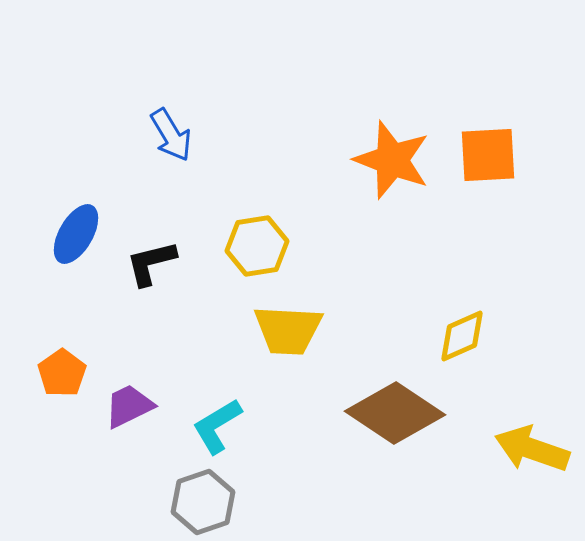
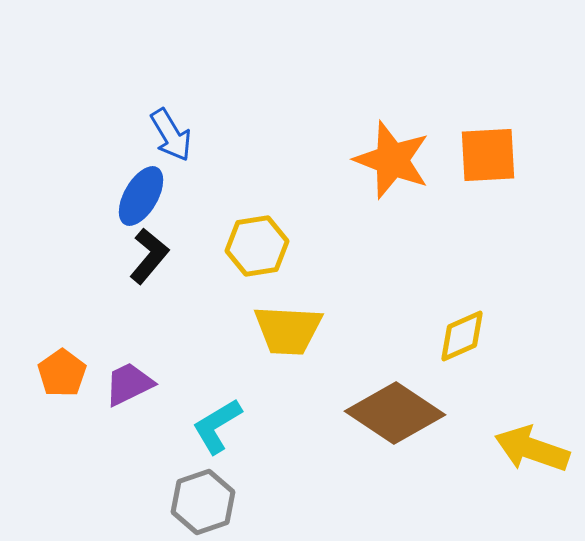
blue ellipse: moved 65 px right, 38 px up
black L-shape: moved 2 px left, 7 px up; rotated 144 degrees clockwise
purple trapezoid: moved 22 px up
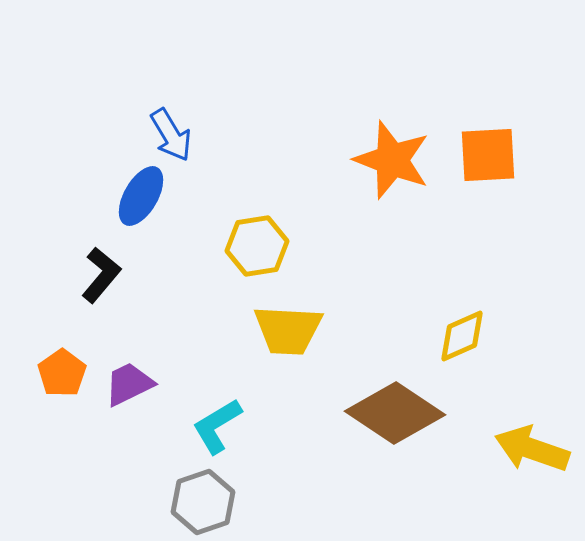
black L-shape: moved 48 px left, 19 px down
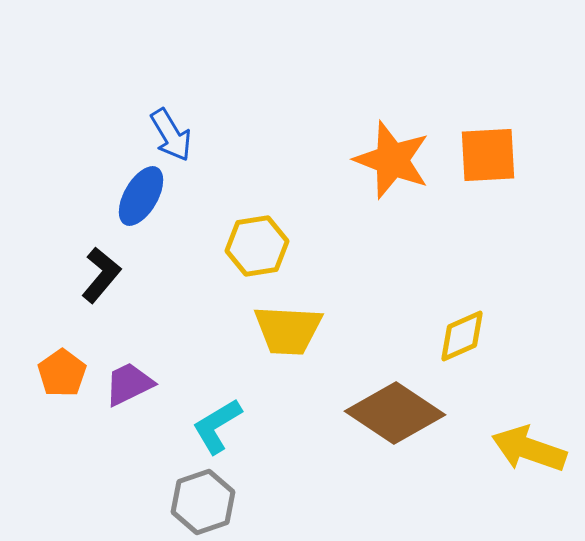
yellow arrow: moved 3 px left
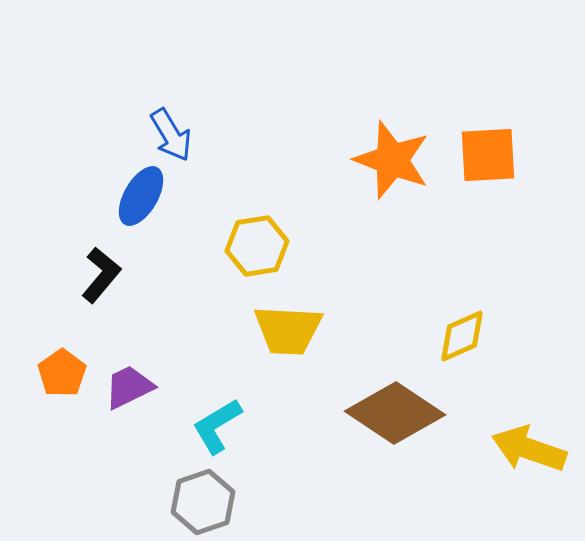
purple trapezoid: moved 3 px down
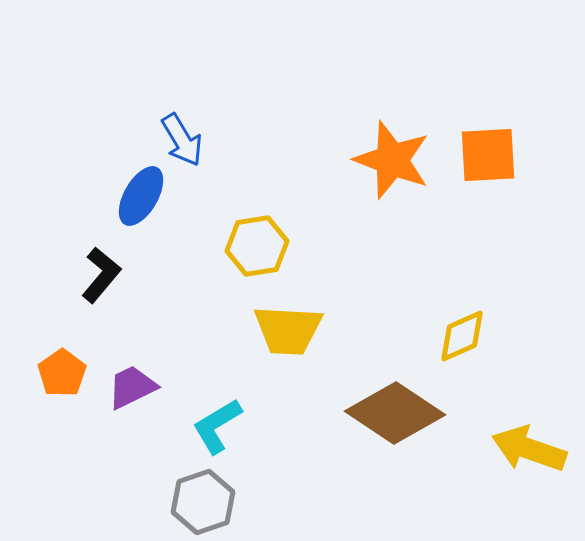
blue arrow: moved 11 px right, 5 px down
purple trapezoid: moved 3 px right
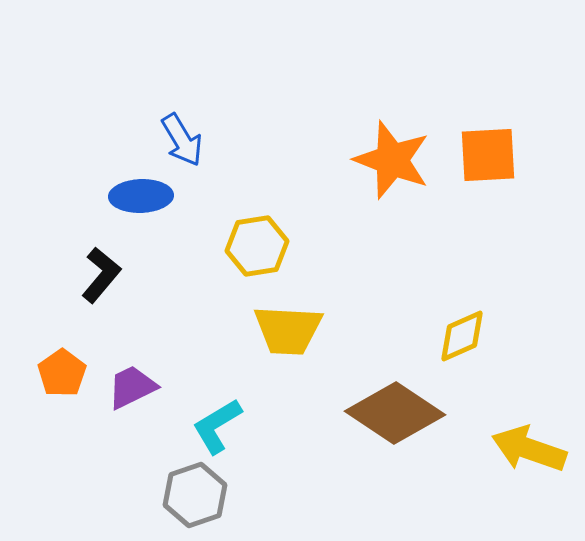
blue ellipse: rotated 58 degrees clockwise
gray hexagon: moved 8 px left, 7 px up
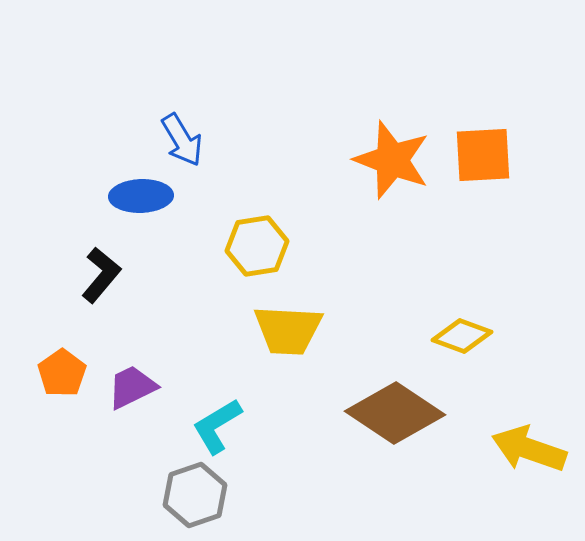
orange square: moved 5 px left
yellow diamond: rotated 44 degrees clockwise
